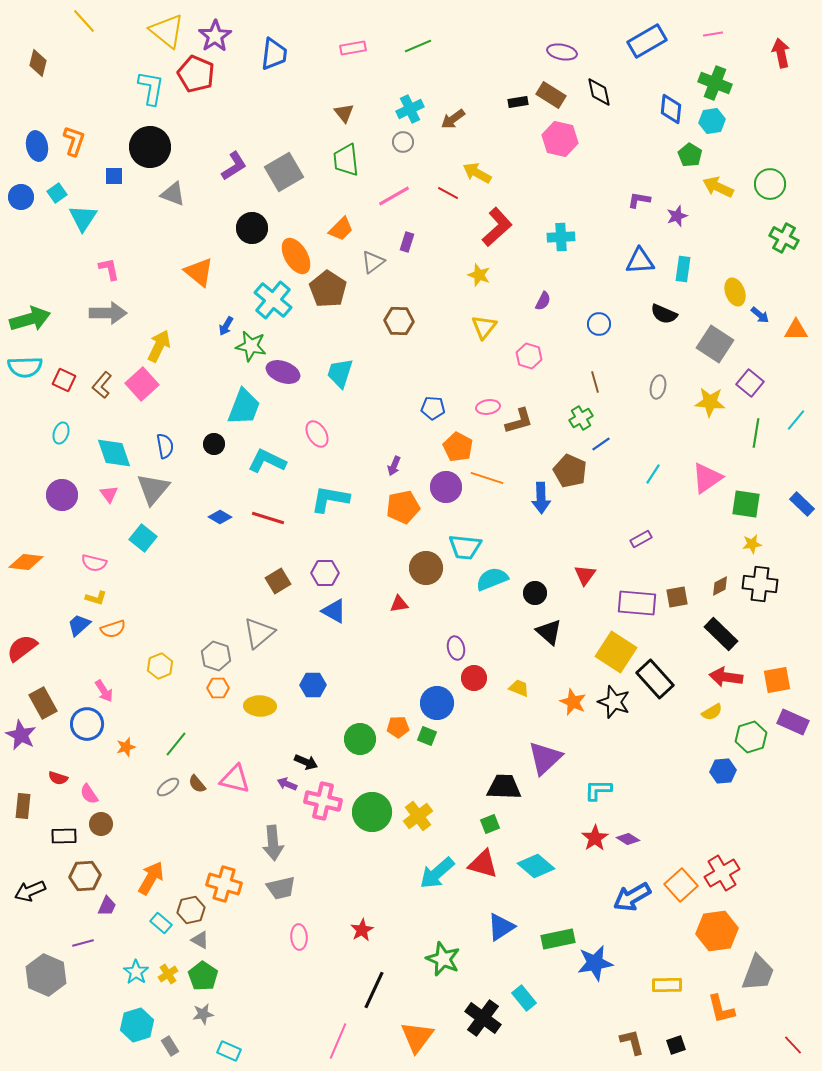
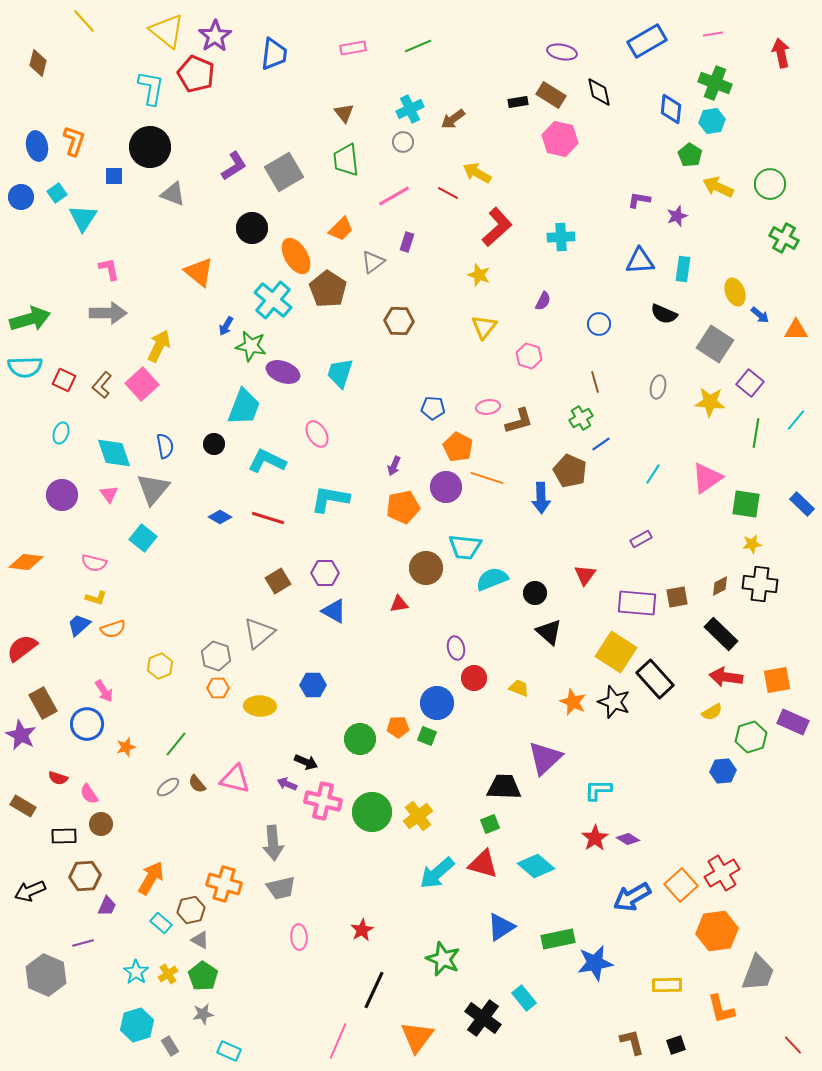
brown rectangle at (23, 806): rotated 65 degrees counterclockwise
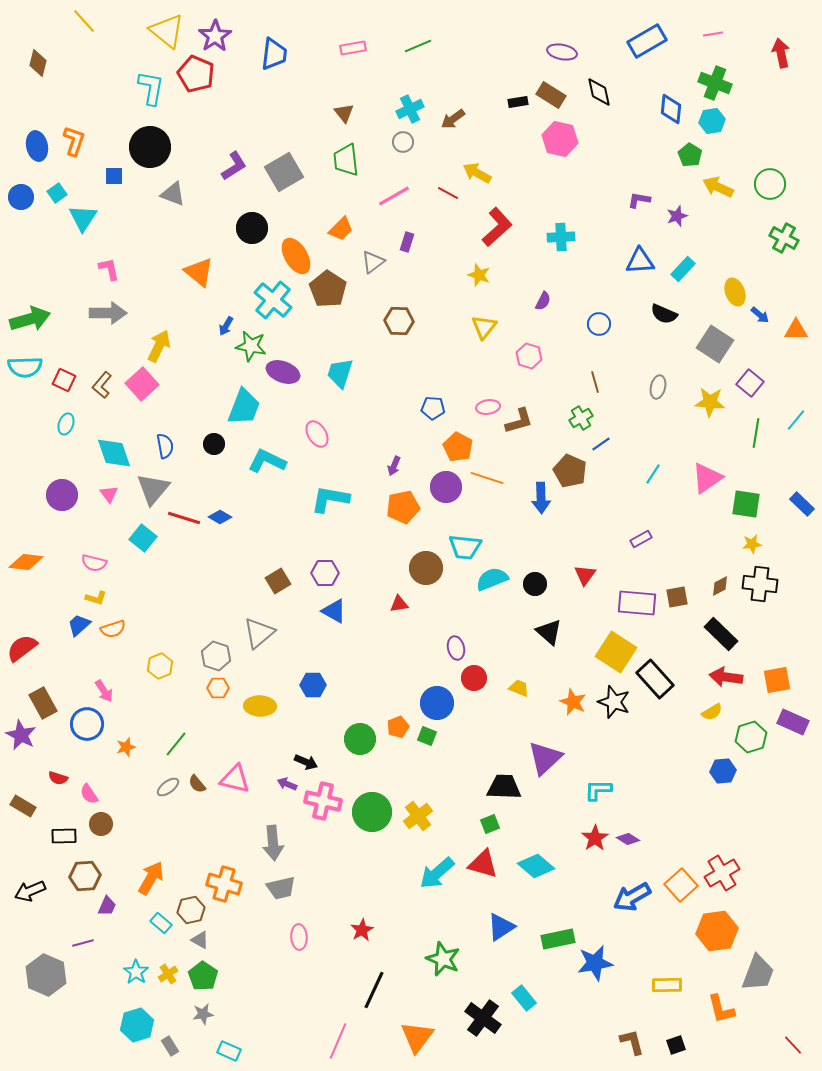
cyan rectangle at (683, 269): rotated 35 degrees clockwise
cyan ellipse at (61, 433): moved 5 px right, 9 px up
red line at (268, 518): moved 84 px left
black circle at (535, 593): moved 9 px up
orange pentagon at (398, 727): rotated 20 degrees counterclockwise
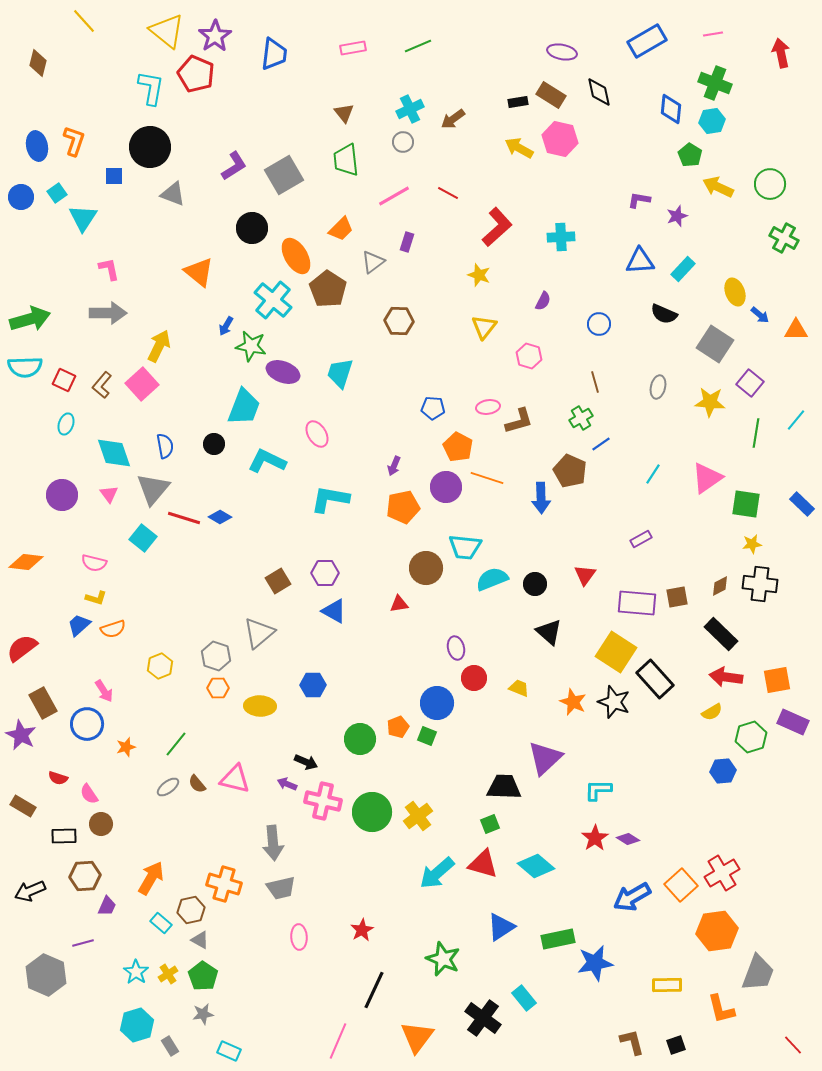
gray square at (284, 172): moved 3 px down
yellow arrow at (477, 173): moved 42 px right, 25 px up
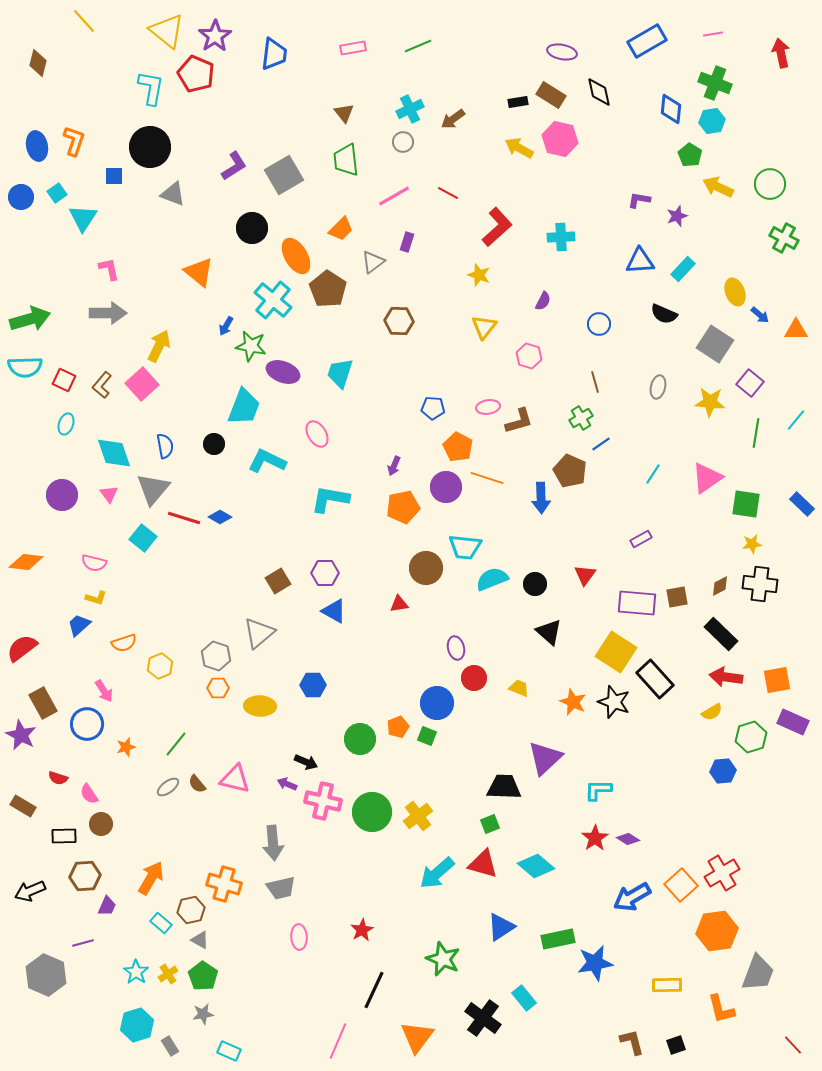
orange semicircle at (113, 629): moved 11 px right, 14 px down
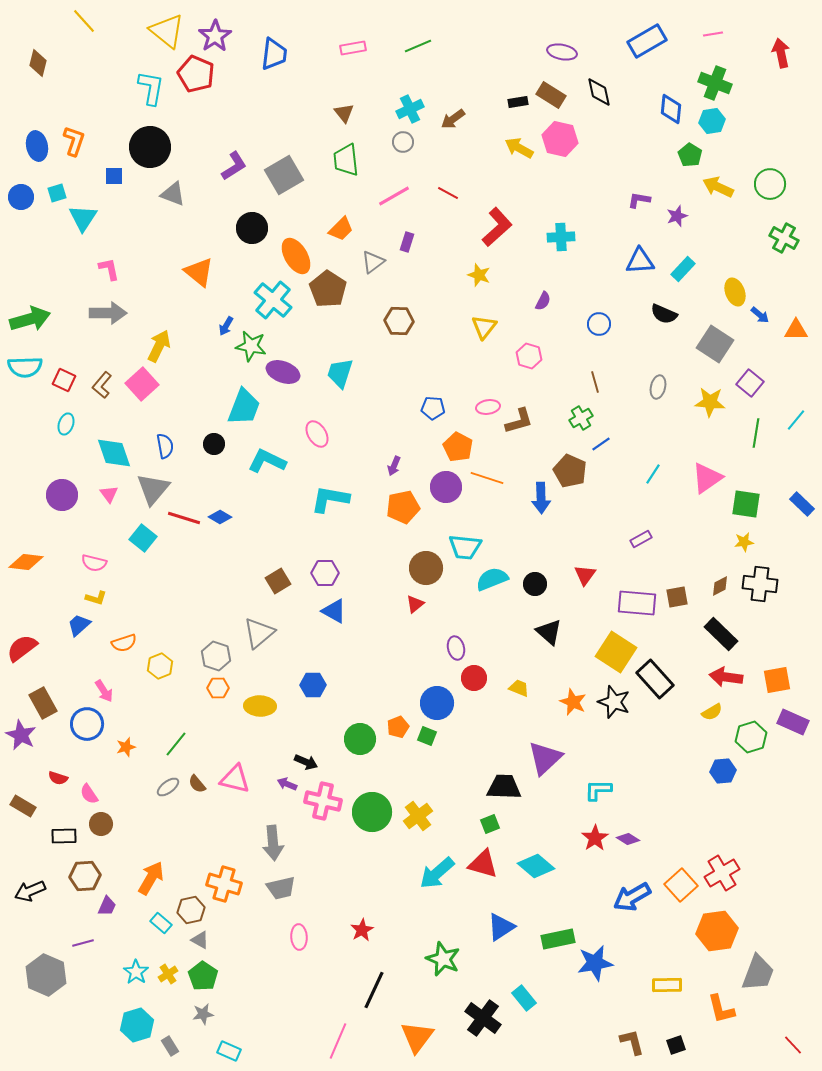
cyan square at (57, 193): rotated 18 degrees clockwise
yellow star at (752, 544): moved 8 px left, 2 px up
red triangle at (399, 604): moved 16 px right; rotated 30 degrees counterclockwise
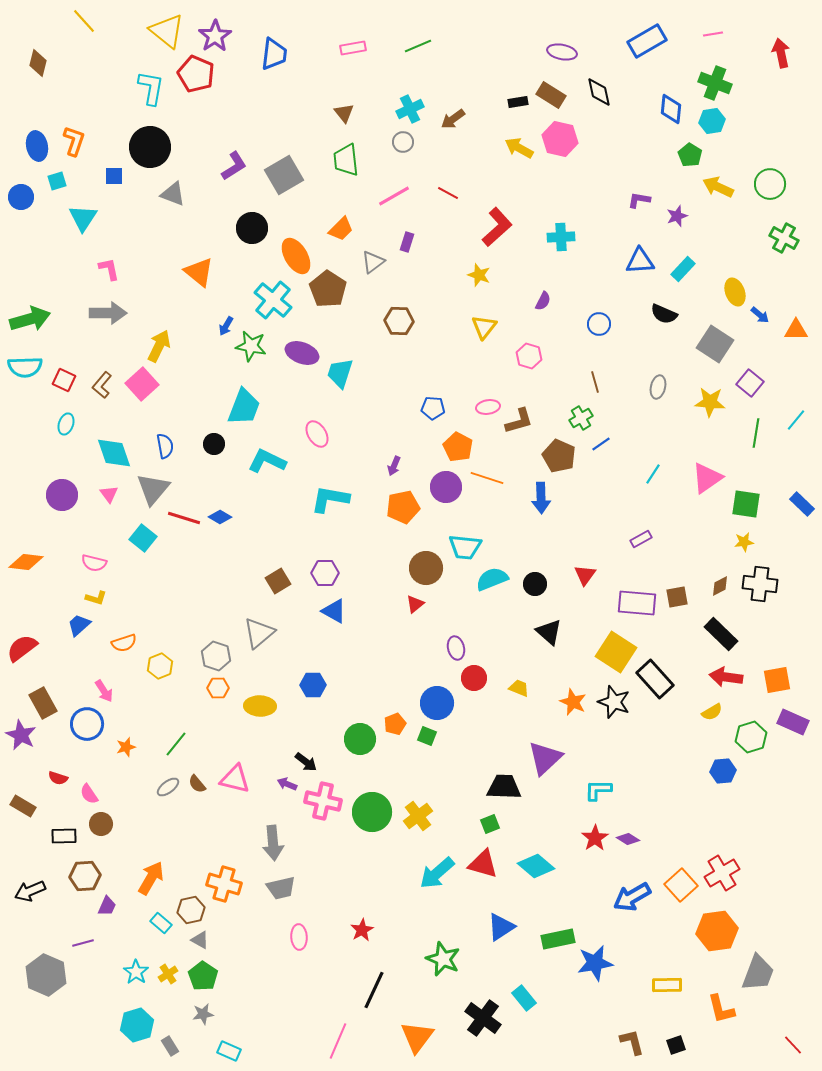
cyan square at (57, 193): moved 12 px up
purple ellipse at (283, 372): moved 19 px right, 19 px up
brown pentagon at (570, 471): moved 11 px left, 15 px up
orange pentagon at (398, 727): moved 3 px left, 3 px up
black arrow at (306, 762): rotated 15 degrees clockwise
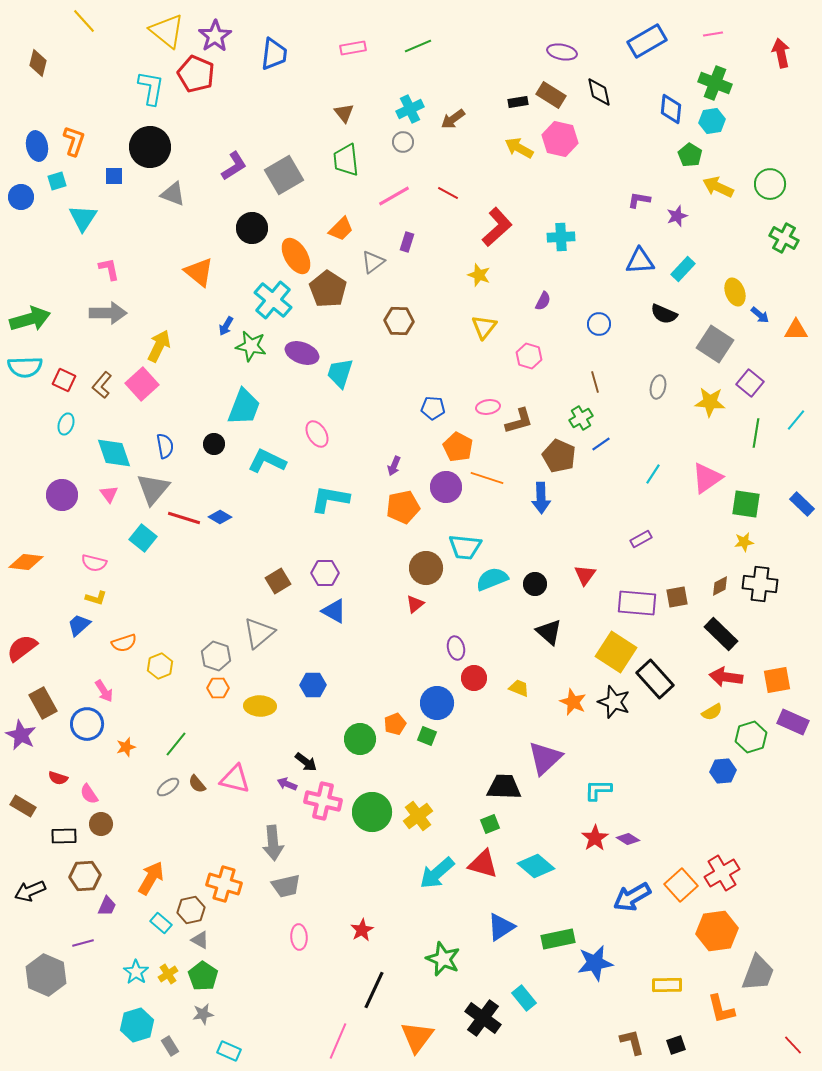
gray trapezoid at (281, 888): moved 5 px right, 2 px up
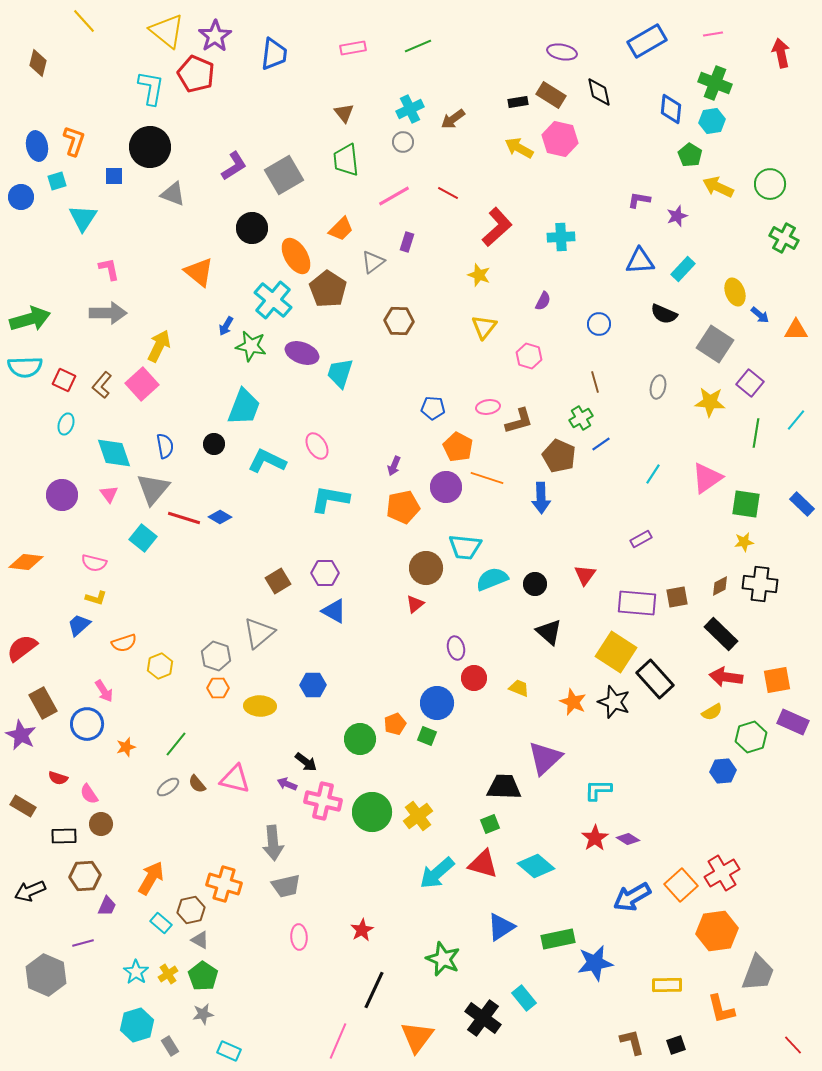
pink ellipse at (317, 434): moved 12 px down
